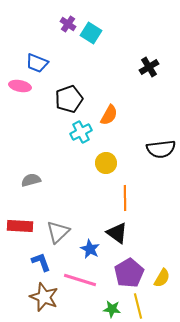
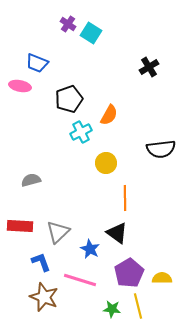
yellow semicircle: rotated 120 degrees counterclockwise
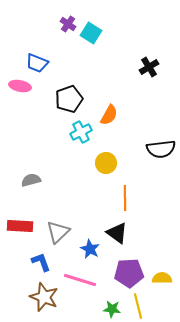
purple pentagon: rotated 28 degrees clockwise
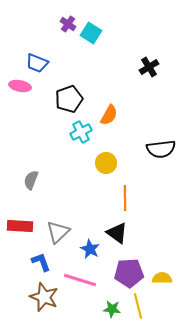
gray semicircle: rotated 54 degrees counterclockwise
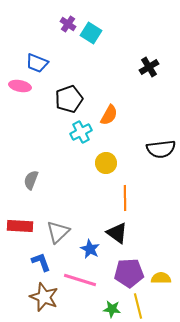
yellow semicircle: moved 1 px left
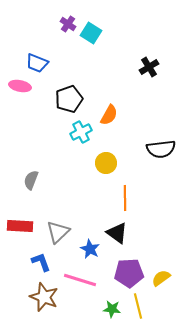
yellow semicircle: rotated 36 degrees counterclockwise
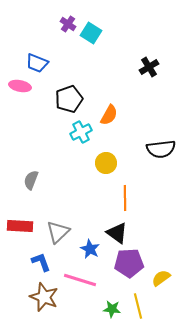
purple pentagon: moved 10 px up
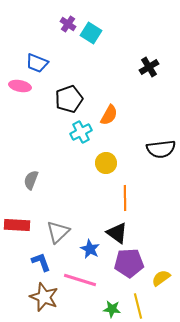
red rectangle: moved 3 px left, 1 px up
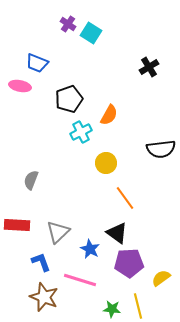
orange line: rotated 35 degrees counterclockwise
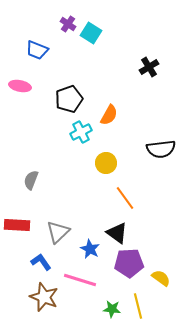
blue trapezoid: moved 13 px up
blue L-shape: rotated 15 degrees counterclockwise
yellow semicircle: rotated 72 degrees clockwise
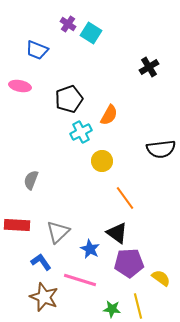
yellow circle: moved 4 px left, 2 px up
